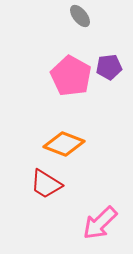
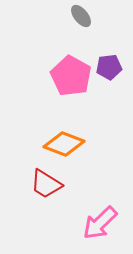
gray ellipse: moved 1 px right
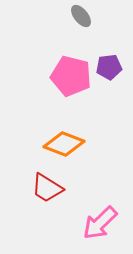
pink pentagon: rotated 15 degrees counterclockwise
red trapezoid: moved 1 px right, 4 px down
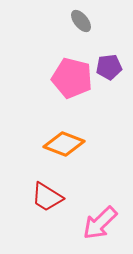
gray ellipse: moved 5 px down
pink pentagon: moved 1 px right, 2 px down
red trapezoid: moved 9 px down
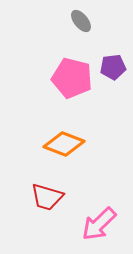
purple pentagon: moved 4 px right
red trapezoid: rotated 16 degrees counterclockwise
pink arrow: moved 1 px left, 1 px down
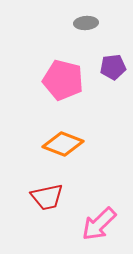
gray ellipse: moved 5 px right, 2 px down; rotated 55 degrees counterclockwise
pink pentagon: moved 9 px left, 2 px down
orange diamond: moved 1 px left
red trapezoid: rotated 28 degrees counterclockwise
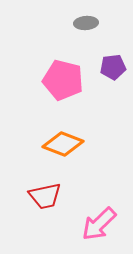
red trapezoid: moved 2 px left, 1 px up
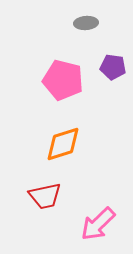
purple pentagon: rotated 15 degrees clockwise
orange diamond: rotated 39 degrees counterclockwise
pink arrow: moved 1 px left
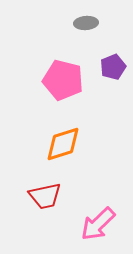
purple pentagon: rotated 30 degrees counterclockwise
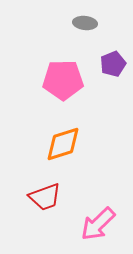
gray ellipse: moved 1 px left; rotated 10 degrees clockwise
purple pentagon: moved 3 px up
pink pentagon: rotated 15 degrees counterclockwise
red trapezoid: moved 1 px down; rotated 8 degrees counterclockwise
